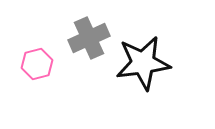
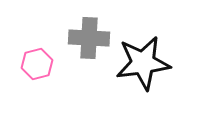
gray cross: rotated 27 degrees clockwise
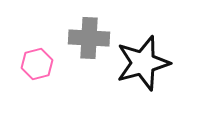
black star: rotated 8 degrees counterclockwise
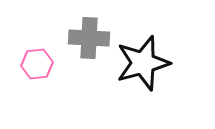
pink hexagon: rotated 8 degrees clockwise
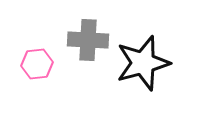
gray cross: moved 1 px left, 2 px down
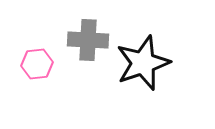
black star: rotated 4 degrees counterclockwise
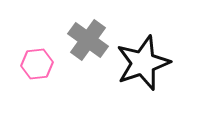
gray cross: rotated 33 degrees clockwise
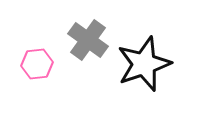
black star: moved 1 px right, 1 px down
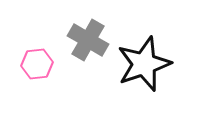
gray cross: rotated 6 degrees counterclockwise
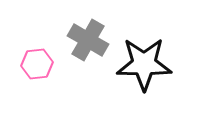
black star: rotated 20 degrees clockwise
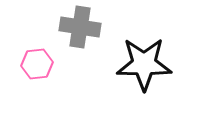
gray cross: moved 8 px left, 13 px up; rotated 21 degrees counterclockwise
